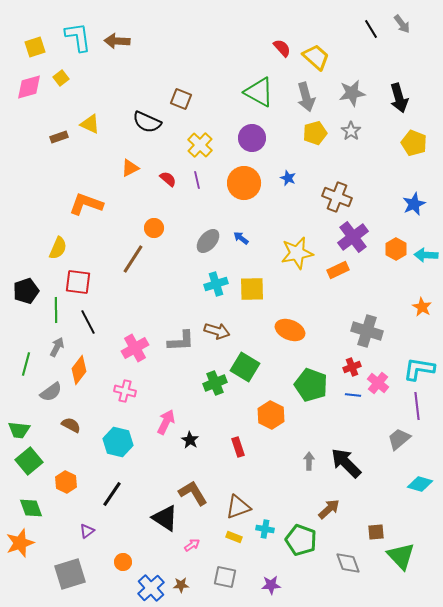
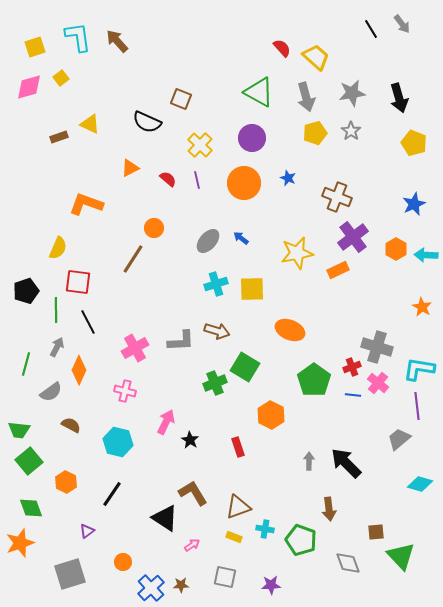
brown arrow at (117, 41): rotated 45 degrees clockwise
gray cross at (367, 331): moved 10 px right, 16 px down
orange diamond at (79, 370): rotated 12 degrees counterclockwise
green pentagon at (311, 385): moved 3 px right, 5 px up; rotated 16 degrees clockwise
brown arrow at (329, 509): rotated 125 degrees clockwise
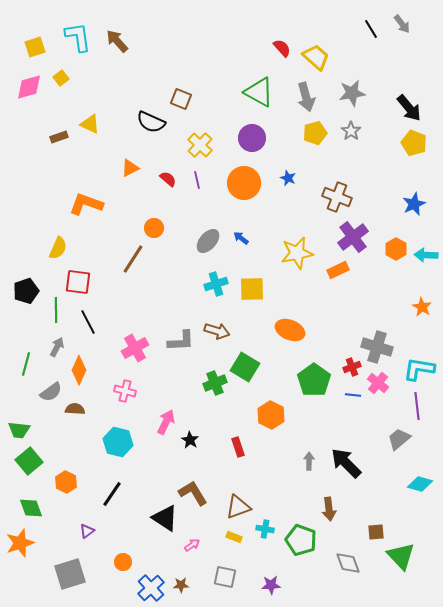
black arrow at (399, 98): moved 10 px right, 10 px down; rotated 24 degrees counterclockwise
black semicircle at (147, 122): moved 4 px right
brown semicircle at (71, 425): moved 4 px right, 16 px up; rotated 24 degrees counterclockwise
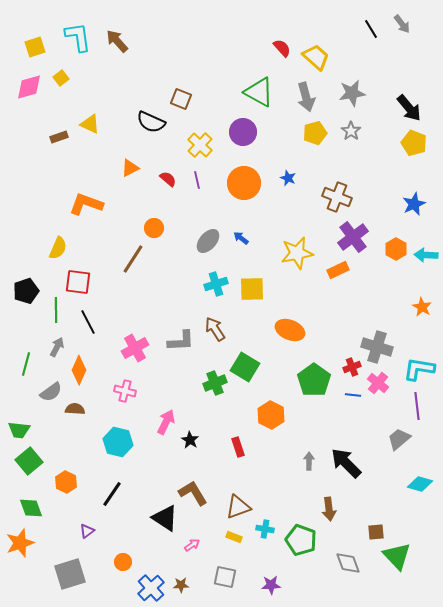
purple circle at (252, 138): moved 9 px left, 6 px up
brown arrow at (217, 331): moved 2 px left, 2 px up; rotated 140 degrees counterclockwise
green triangle at (401, 556): moved 4 px left
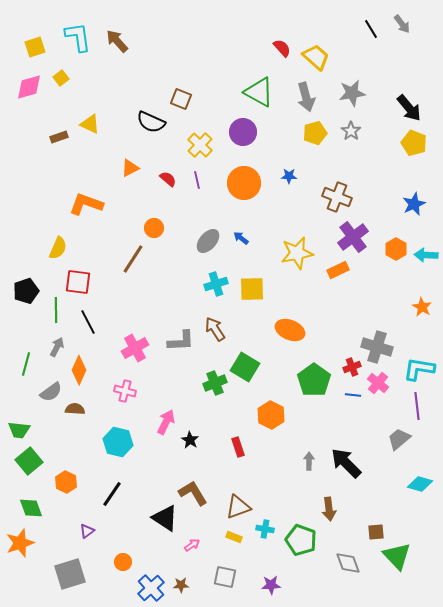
blue star at (288, 178): moved 1 px right, 2 px up; rotated 21 degrees counterclockwise
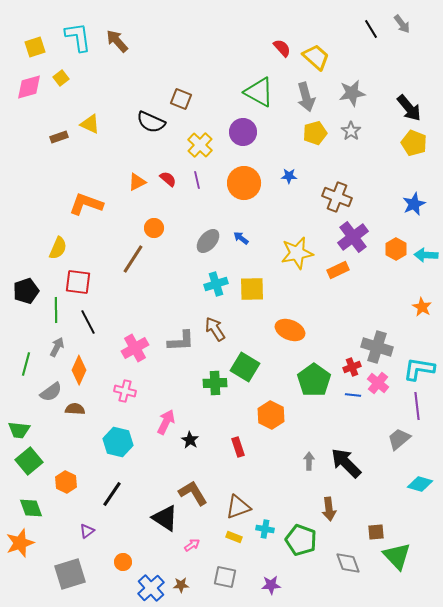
orange triangle at (130, 168): moved 7 px right, 14 px down
green cross at (215, 383): rotated 20 degrees clockwise
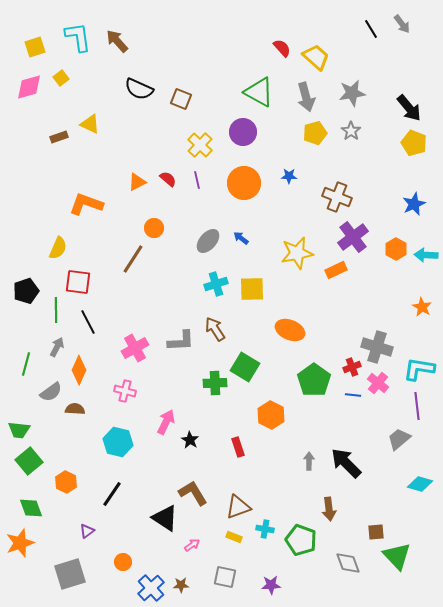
black semicircle at (151, 122): moved 12 px left, 33 px up
orange rectangle at (338, 270): moved 2 px left
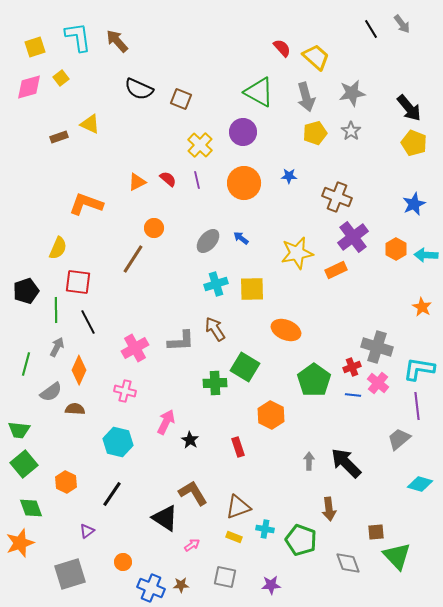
orange ellipse at (290, 330): moved 4 px left
green square at (29, 461): moved 5 px left, 3 px down
blue cross at (151, 588): rotated 24 degrees counterclockwise
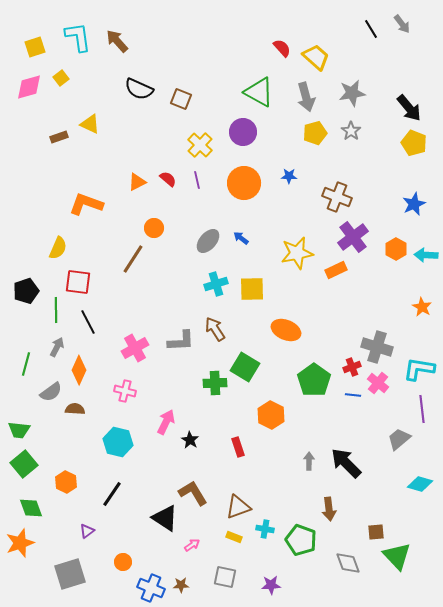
purple line at (417, 406): moved 5 px right, 3 px down
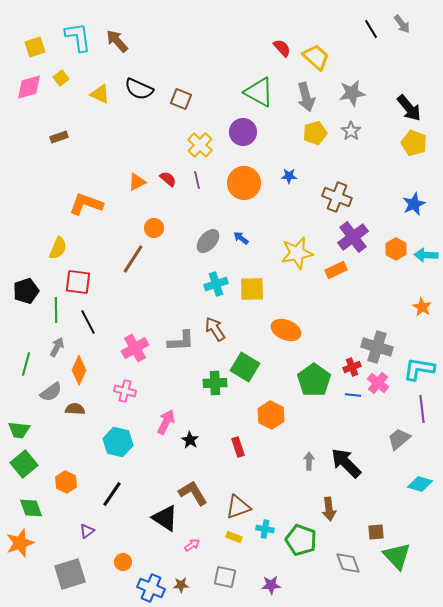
yellow triangle at (90, 124): moved 10 px right, 30 px up
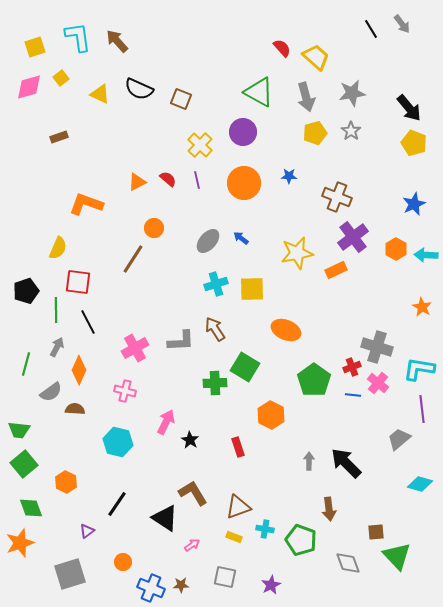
black line at (112, 494): moved 5 px right, 10 px down
purple star at (271, 585): rotated 24 degrees counterclockwise
